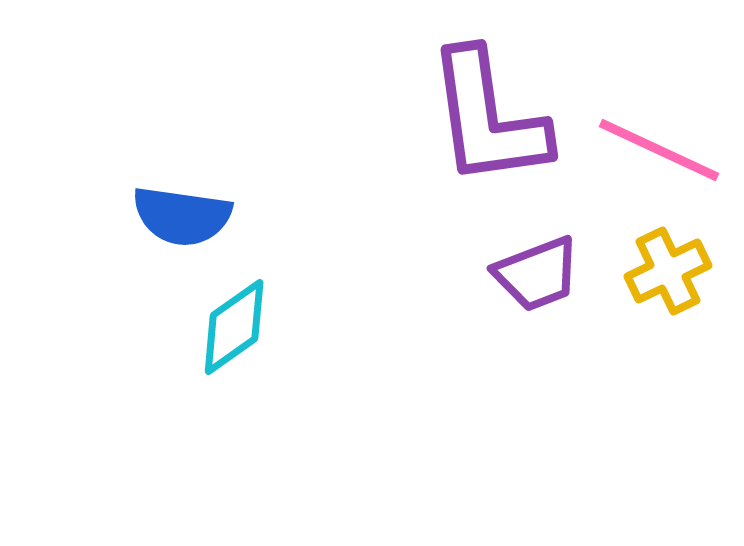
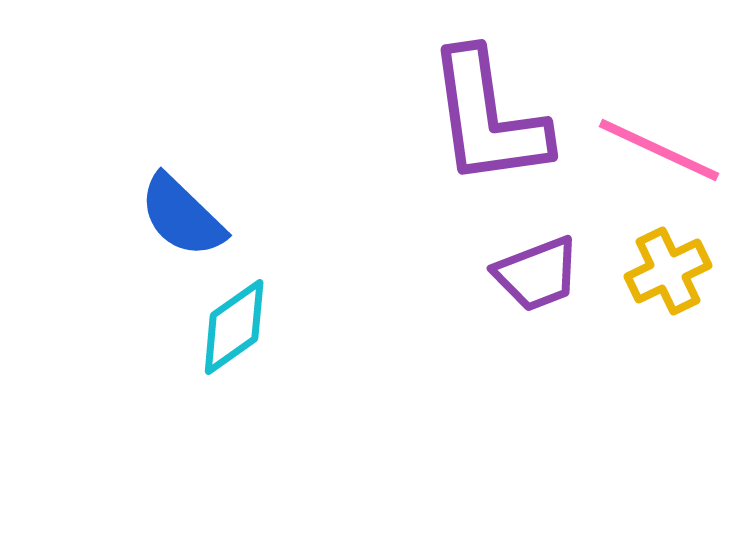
blue semicircle: rotated 36 degrees clockwise
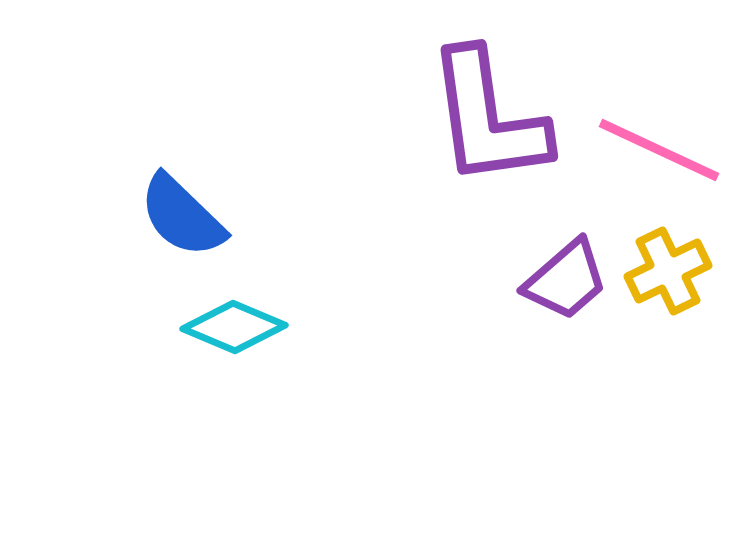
purple trapezoid: moved 29 px right, 6 px down; rotated 20 degrees counterclockwise
cyan diamond: rotated 58 degrees clockwise
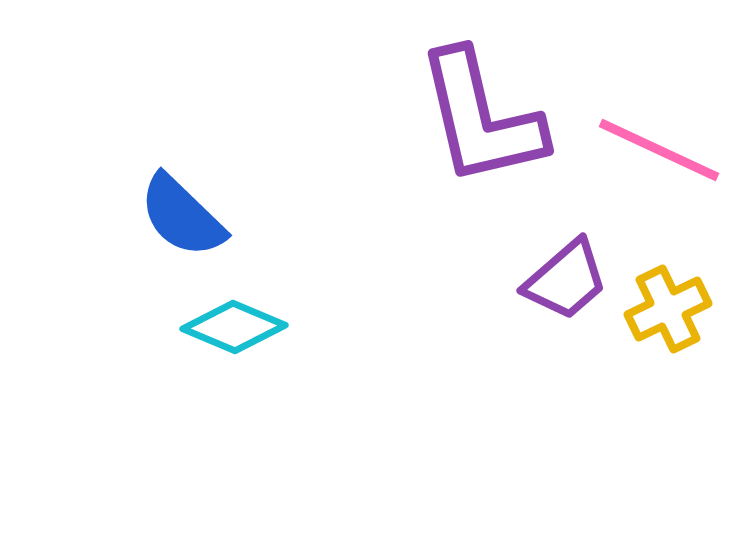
purple L-shape: moved 7 px left; rotated 5 degrees counterclockwise
yellow cross: moved 38 px down
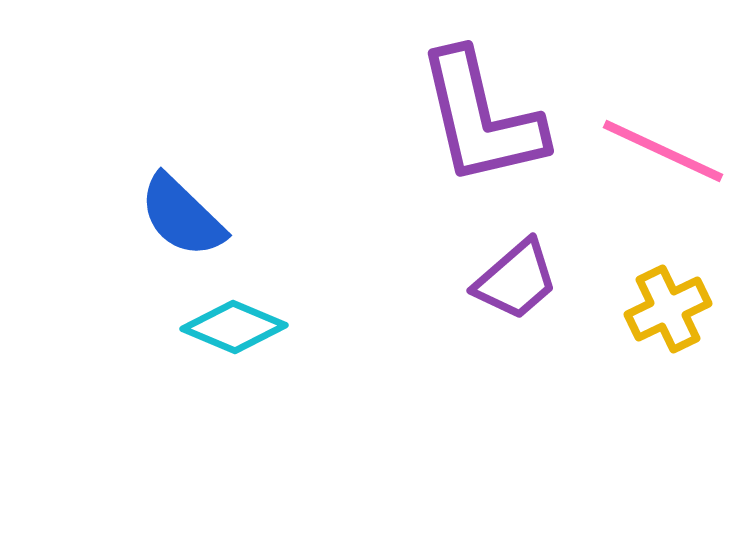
pink line: moved 4 px right, 1 px down
purple trapezoid: moved 50 px left
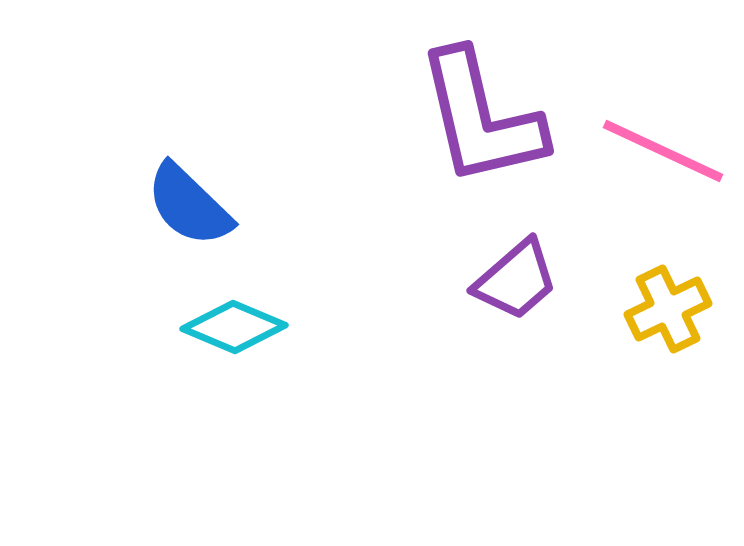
blue semicircle: moved 7 px right, 11 px up
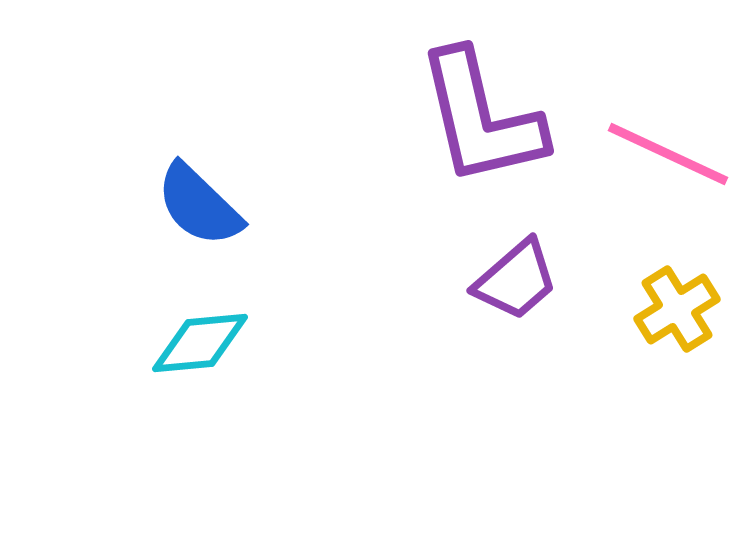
pink line: moved 5 px right, 3 px down
blue semicircle: moved 10 px right
yellow cross: moved 9 px right; rotated 6 degrees counterclockwise
cyan diamond: moved 34 px left, 16 px down; rotated 28 degrees counterclockwise
